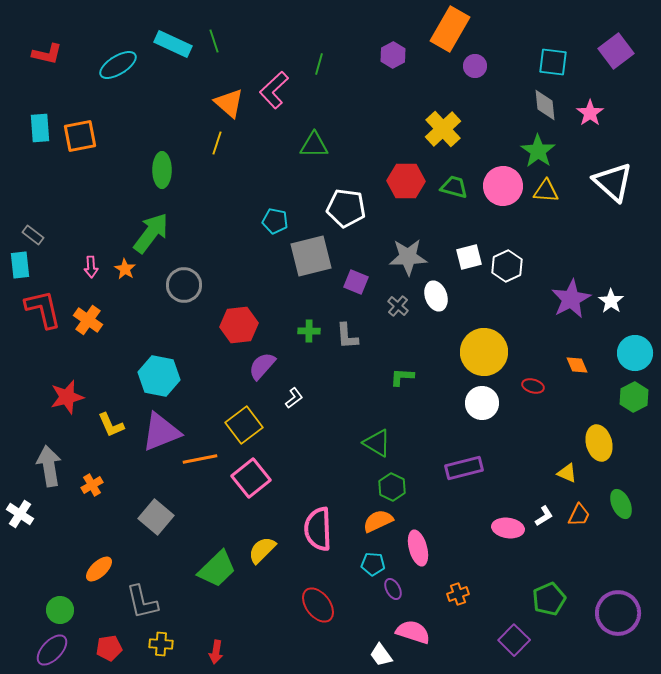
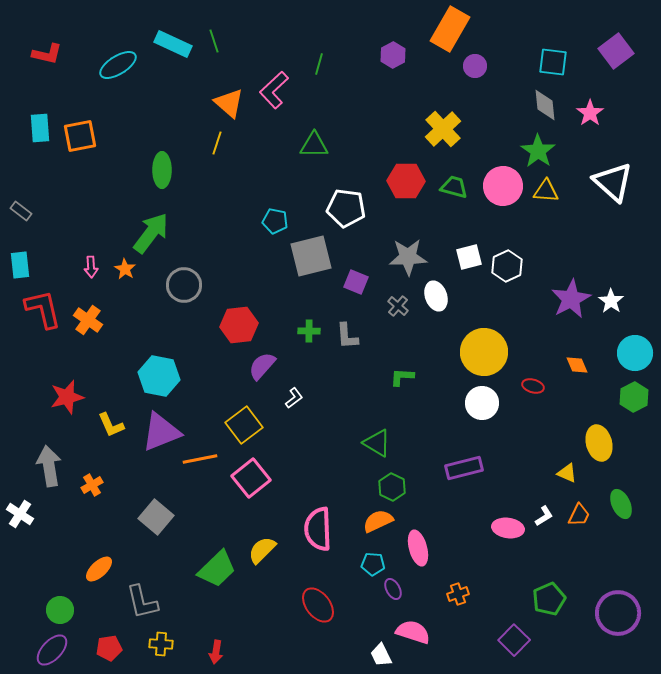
gray rectangle at (33, 235): moved 12 px left, 24 px up
white trapezoid at (381, 655): rotated 10 degrees clockwise
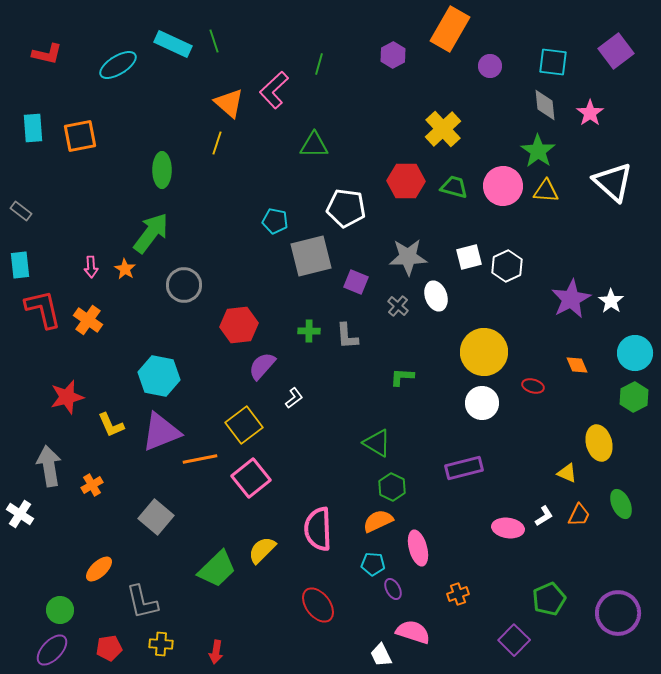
purple circle at (475, 66): moved 15 px right
cyan rectangle at (40, 128): moved 7 px left
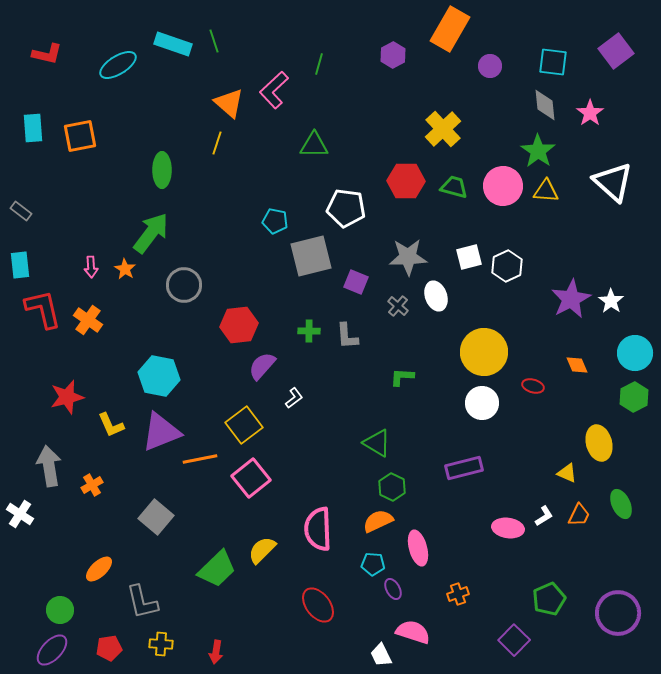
cyan rectangle at (173, 44): rotated 6 degrees counterclockwise
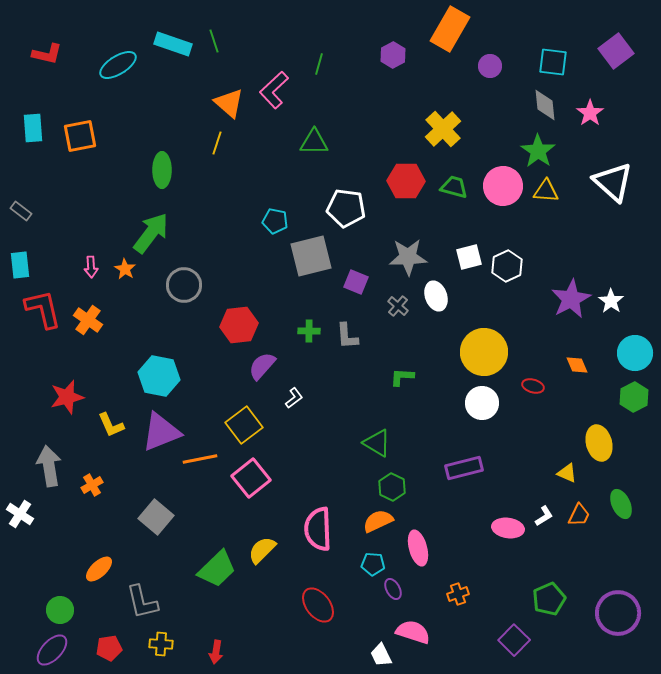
green triangle at (314, 145): moved 3 px up
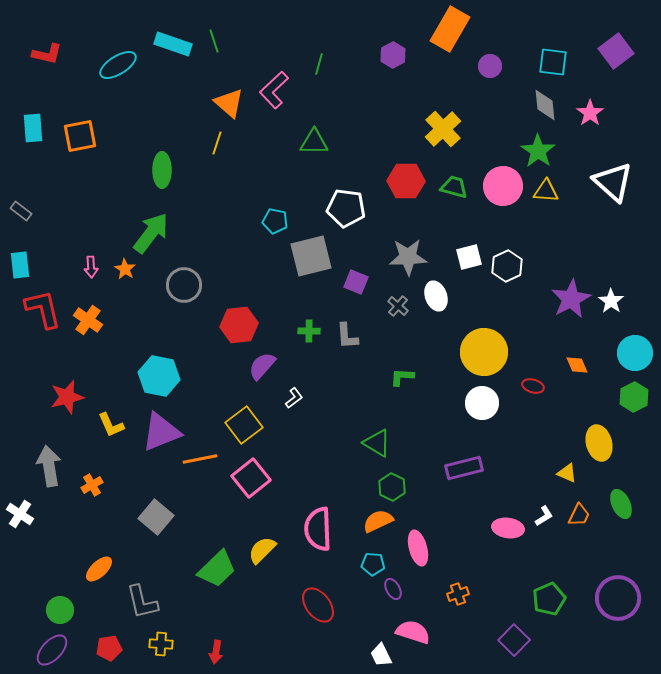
purple circle at (618, 613): moved 15 px up
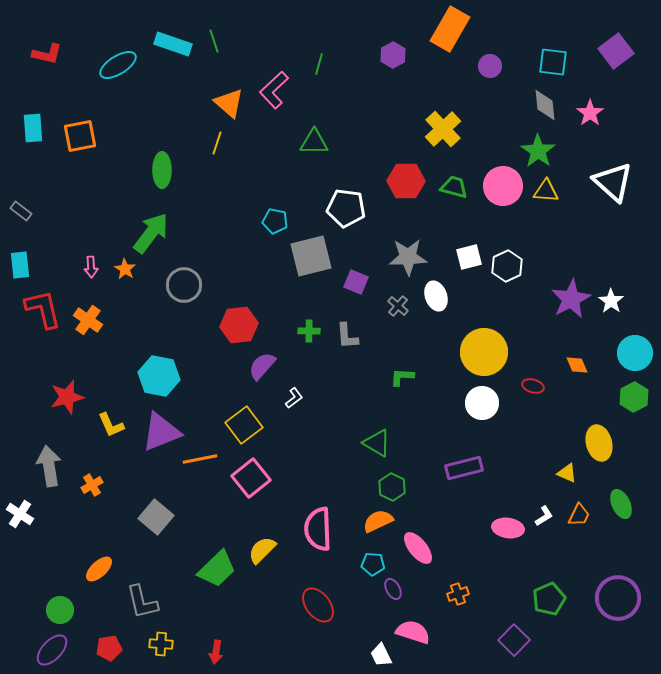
pink ellipse at (418, 548): rotated 24 degrees counterclockwise
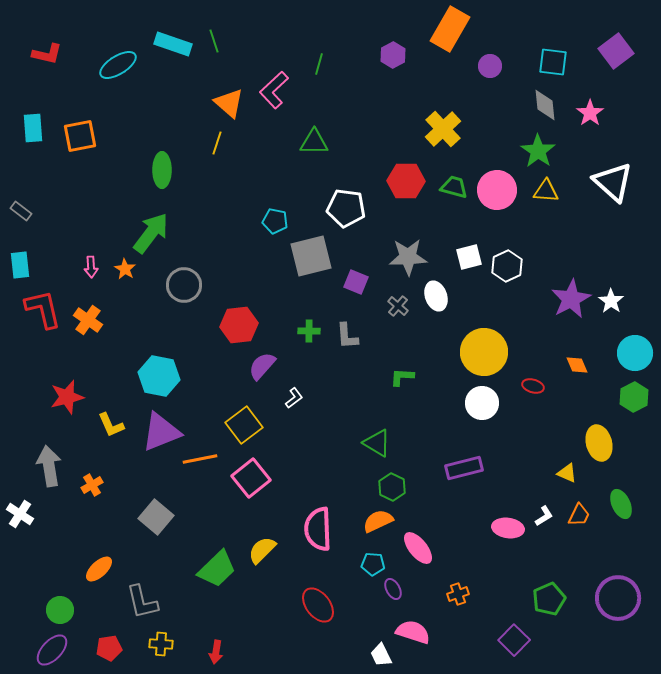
pink circle at (503, 186): moved 6 px left, 4 px down
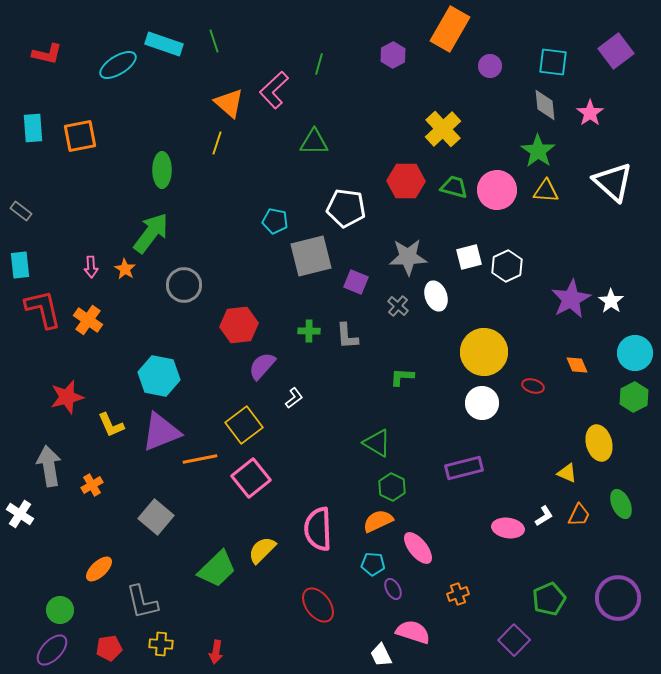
cyan rectangle at (173, 44): moved 9 px left
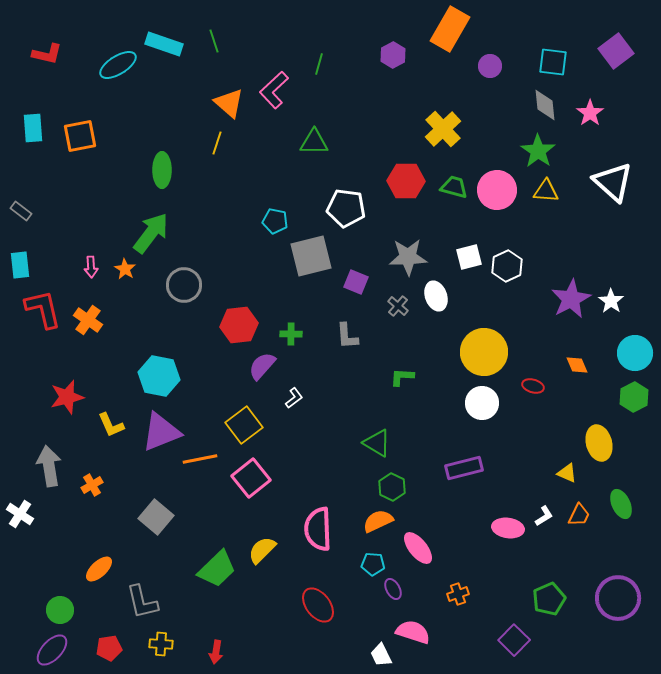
green cross at (309, 331): moved 18 px left, 3 px down
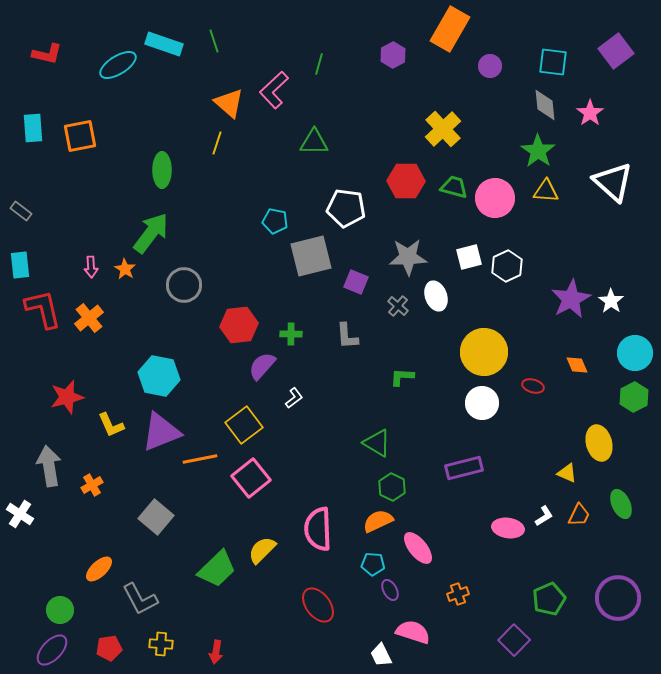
pink circle at (497, 190): moved 2 px left, 8 px down
orange cross at (88, 320): moved 1 px right, 2 px up; rotated 16 degrees clockwise
purple ellipse at (393, 589): moved 3 px left, 1 px down
gray L-shape at (142, 602): moved 2 px left, 3 px up; rotated 15 degrees counterclockwise
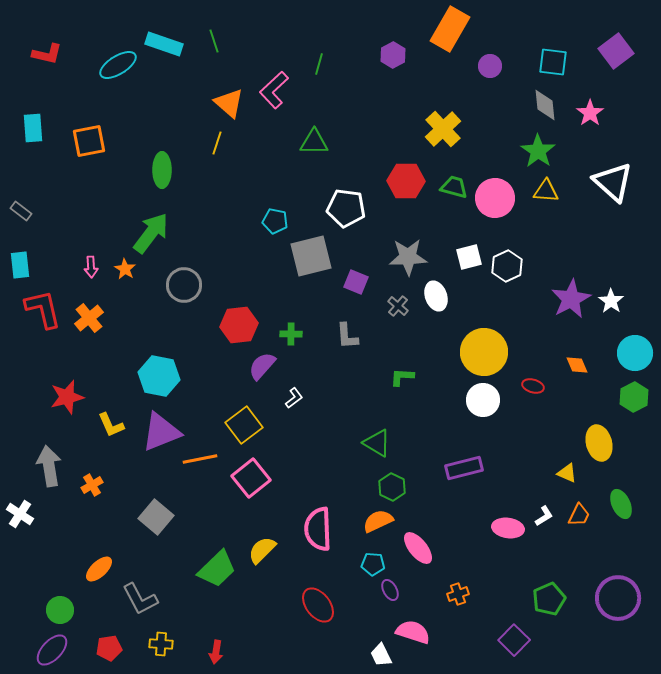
orange square at (80, 136): moved 9 px right, 5 px down
white circle at (482, 403): moved 1 px right, 3 px up
